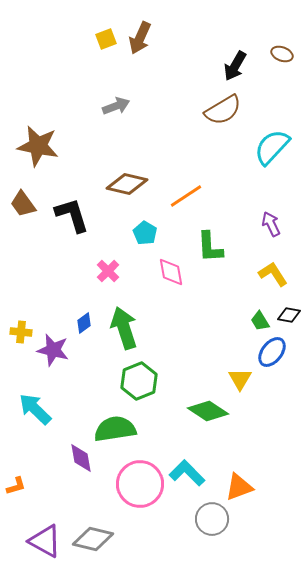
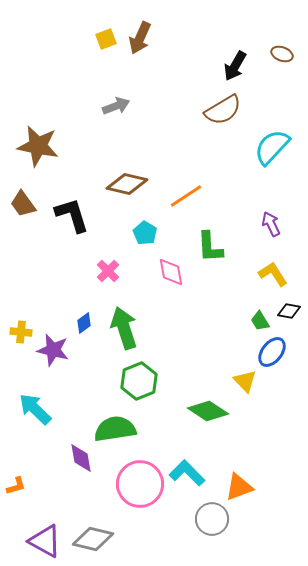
black diamond: moved 4 px up
yellow triangle: moved 5 px right, 2 px down; rotated 15 degrees counterclockwise
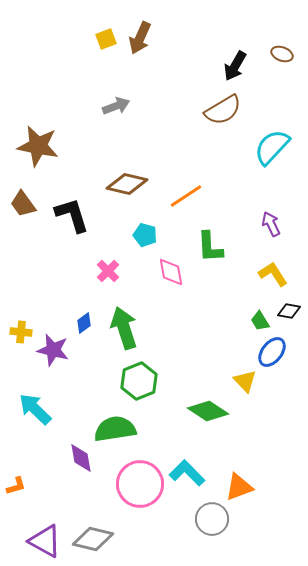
cyan pentagon: moved 2 px down; rotated 15 degrees counterclockwise
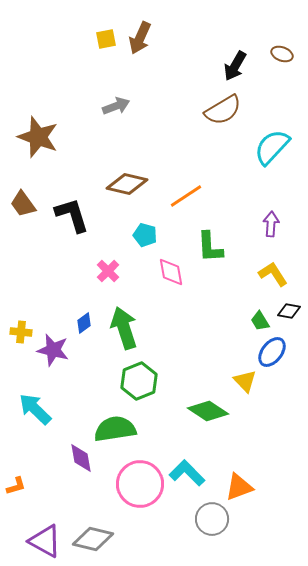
yellow square: rotated 10 degrees clockwise
brown star: moved 9 px up; rotated 9 degrees clockwise
purple arrow: rotated 30 degrees clockwise
